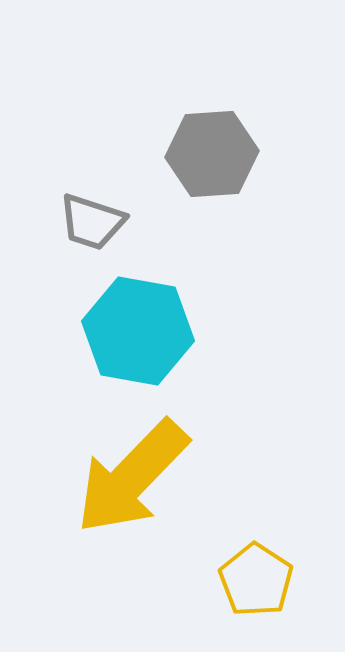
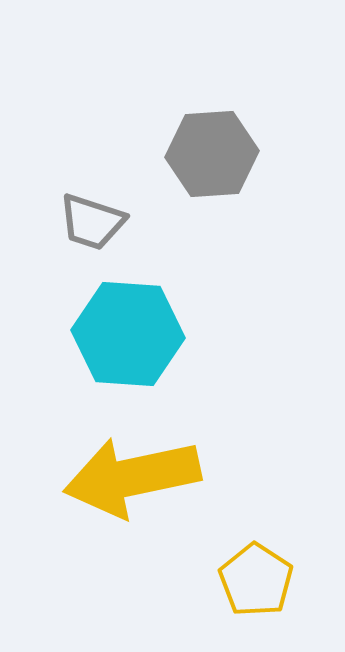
cyan hexagon: moved 10 px left, 3 px down; rotated 6 degrees counterclockwise
yellow arrow: rotated 34 degrees clockwise
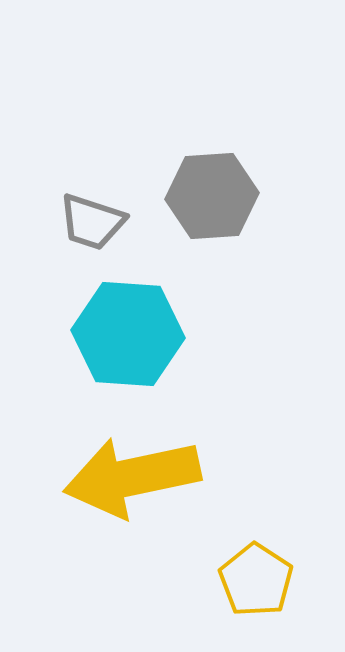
gray hexagon: moved 42 px down
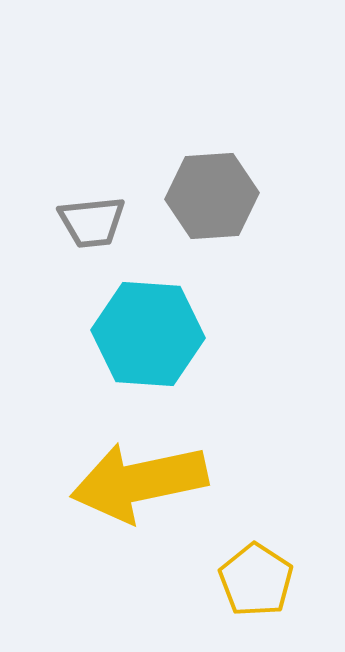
gray trapezoid: rotated 24 degrees counterclockwise
cyan hexagon: moved 20 px right
yellow arrow: moved 7 px right, 5 px down
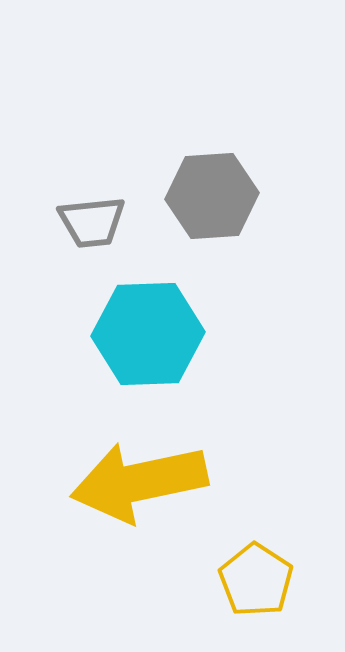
cyan hexagon: rotated 6 degrees counterclockwise
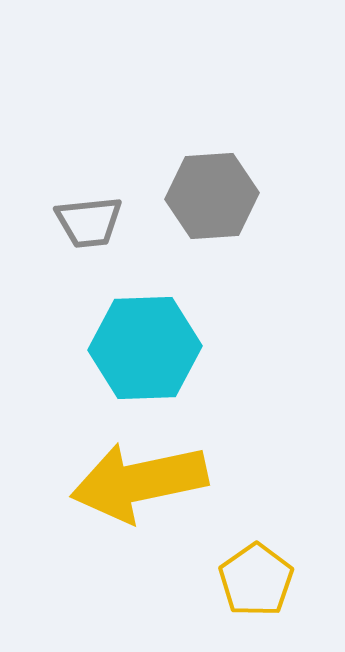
gray trapezoid: moved 3 px left
cyan hexagon: moved 3 px left, 14 px down
yellow pentagon: rotated 4 degrees clockwise
